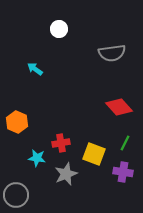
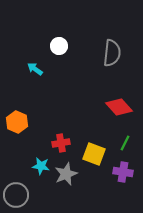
white circle: moved 17 px down
gray semicircle: rotated 76 degrees counterclockwise
cyan star: moved 4 px right, 8 px down
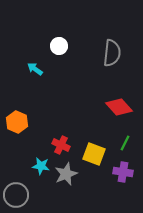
red cross: moved 2 px down; rotated 36 degrees clockwise
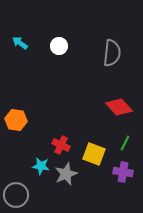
cyan arrow: moved 15 px left, 26 px up
orange hexagon: moved 1 px left, 2 px up; rotated 15 degrees counterclockwise
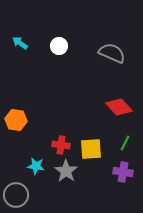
gray semicircle: rotated 72 degrees counterclockwise
red cross: rotated 18 degrees counterclockwise
yellow square: moved 3 px left, 5 px up; rotated 25 degrees counterclockwise
cyan star: moved 5 px left
gray star: moved 3 px up; rotated 15 degrees counterclockwise
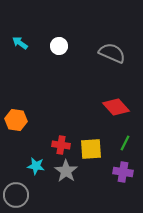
red diamond: moved 3 px left
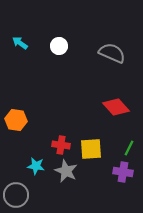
green line: moved 4 px right, 5 px down
gray star: rotated 10 degrees counterclockwise
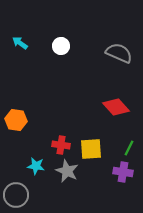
white circle: moved 2 px right
gray semicircle: moved 7 px right
gray star: moved 1 px right
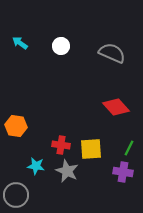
gray semicircle: moved 7 px left
orange hexagon: moved 6 px down
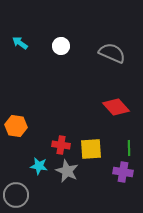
green line: rotated 28 degrees counterclockwise
cyan star: moved 3 px right
